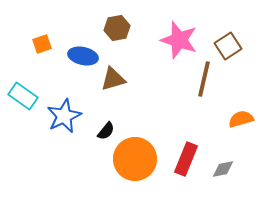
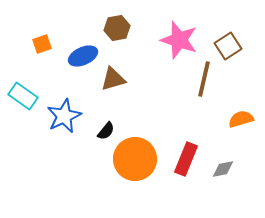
blue ellipse: rotated 36 degrees counterclockwise
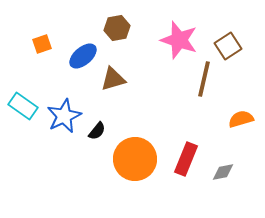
blue ellipse: rotated 16 degrees counterclockwise
cyan rectangle: moved 10 px down
black semicircle: moved 9 px left
gray diamond: moved 3 px down
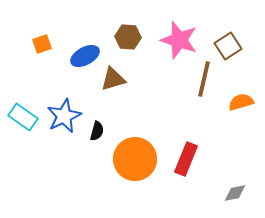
brown hexagon: moved 11 px right, 9 px down; rotated 15 degrees clockwise
blue ellipse: moved 2 px right; rotated 12 degrees clockwise
cyan rectangle: moved 11 px down
orange semicircle: moved 17 px up
black semicircle: rotated 24 degrees counterclockwise
gray diamond: moved 12 px right, 21 px down
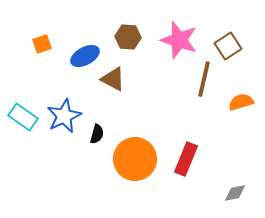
brown triangle: rotated 44 degrees clockwise
black semicircle: moved 3 px down
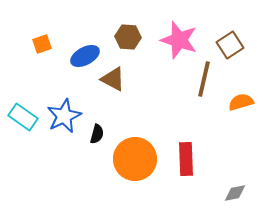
brown square: moved 2 px right, 1 px up
red rectangle: rotated 24 degrees counterclockwise
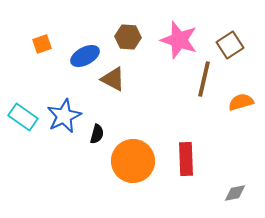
orange circle: moved 2 px left, 2 px down
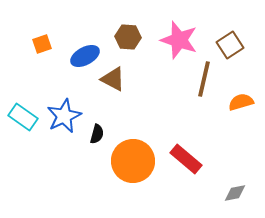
red rectangle: rotated 48 degrees counterclockwise
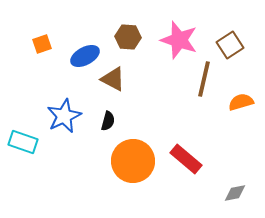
cyan rectangle: moved 25 px down; rotated 16 degrees counterclockwise
black semicircle: moved 11 px right, 13 px up
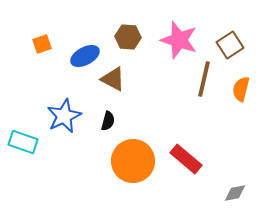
orange semicircle: moved 13 px up; rotated 60 degrees counterclockwise
